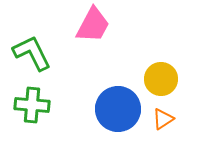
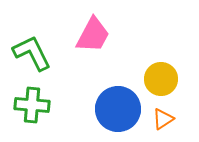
pink trapezoid: moved 10 px down
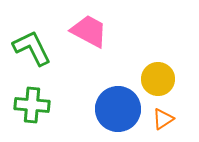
pink trapezoid: moved 4 px left, 4 px up; rotated 90 degrees counterclockwise
green L-shape: moved 5 px up
yellow circle: moved 3 px left
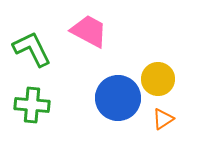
green L-shape: moved 1 px down
blue circle: moved 11 px up
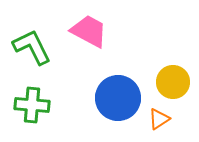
green L-shape: moved 2 px up
yellow circle: moved 15 px right, 3 px down
orange triangle: moved 4 px left
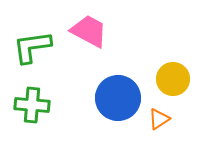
green L-shape: rotated 72 degrees counterclockwise
yellow circle: moved 3 px up
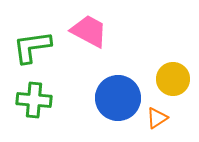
green cross: moved 2 px right, 5 px up
orange triangle: moved 2 px left, 1 px up
